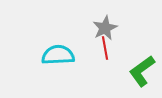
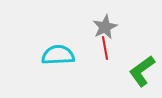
gray star: moved 1 px up
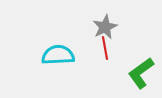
green L-shape: moved 1 px left, 2 px down
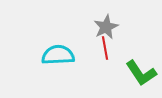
gray star: moved 1 px right
green L-shape: rotated 88 degrees counterclockwise
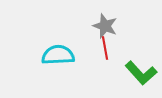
gray star: moved 1 px left, 1 px up; rotated 25 degrees counterclockwise
green L-shape: rotated 8 degrees counterclockwise
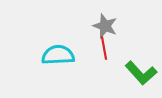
red line: moved 1 px left
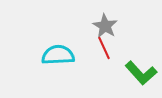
gray star: rotated 10 degrees clockwise
red line: rotated 15 degrees counterclockwise
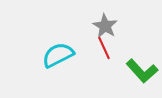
cyan semicircle: rotated 24 degrees counterclockwise
green L-shape: moved 1 px right, 2 px up
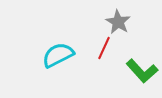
gray star: moved 13 px right, 4 px up
red line: rotated 50 degrees clockwise
